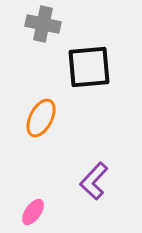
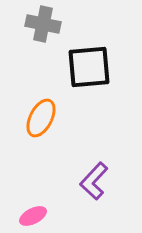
pink ellipse: moved 4 px down; rotated 28 degrees clockwise
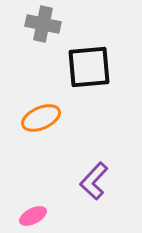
orange ellipse: rotated 39 degrees clockwise
